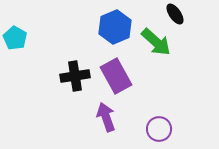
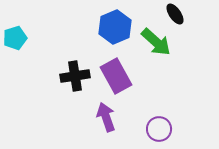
cyan pentagon: rotated 25 degrees clockwise
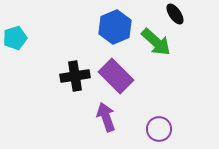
purple rectangle: rotated 16 degrees counterclockwise
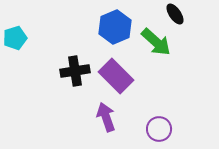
black cross: moved 5 px up
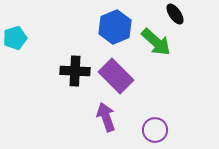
black cross: rotated 12 degrees clockwise
purple circle: moved 4 px left, 1 px down
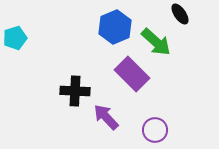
black ellipse: moved 5 px right
black cross: moved 20 px down
purple rectangle: moved 16 px right, 2 px up
purple arrow: rotated 24 degrees counterclockwise
